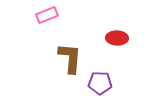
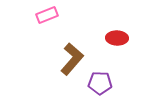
brown L-shape: moved 2 px right, 1 px down; rotated 36 degrees clockwise
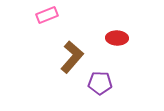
brown L-shape: moved 2 px up
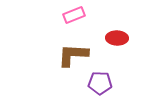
pink rectangle: moved 27 px right
brown L-shape: moved 1 px right, 2 px up; rotated 128 degrees counterclockwise
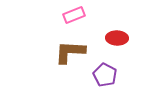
brown L-shape: moved 3 px left, 3 px up
purple pentagon: moved 5 px right, 8 px up; rotated 25 degrees clockwise
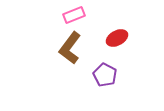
red ellipse: rotated 30 degrees counterclockwise
brown L-shape: moved 4 px up; rotated 56 degrees counterclockwise
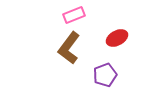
brown L-shape: moved 1 px left
purple pentagon: rotated 25 degrees clockwise
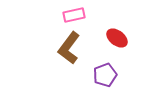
pink rectangle: rotated 10 degrees clockwise
red ellipse: rotated 65 degrees clockwise
